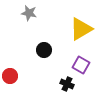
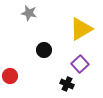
purple square: moved 1 px left, 1 px up; rotated 18 degrees clockwise
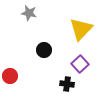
yellow triangle: rotated 15 degrees counterclockwise
black cross: rotated 16 degrees counterclockwise
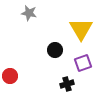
yellow triangle: rotated 15 degrees counterclockwise
black circle: moved 11 px right
purple square: moved 3 px right, 1 px up; rotated 24 degrees clockwise
black cross: rotated 24 degrees counterclockwise
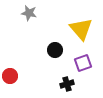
yellow triangle: rotated 10 degrees counterclockwise
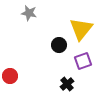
yellow triangle: rotated 20 degrees clockwise
black circle: moved 4 px right, 5 px up
purple square: moved 2 px up
black cross: rotated 24 degrees counterclockwise
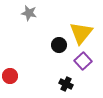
yellow triangle: moved 4 px down
purple square: rotated 24 degrees counterclockwise
black cross: moved 1 px left; rotated 24 degrees counterclockwise
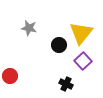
gray star: moved 15 px down
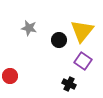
yellow triangle: moved 1 px right, 2 px up
black circle: moved 5 px up
purple square: rotated 12 degrees counterclockwise
black cross: moved 3 px right
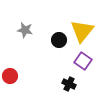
gray star: moved 4 px left, 2 px down
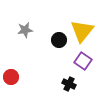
gray star: rotated 21 degrees counterclockwise
red circle: moved 1 px right, 1 px down
